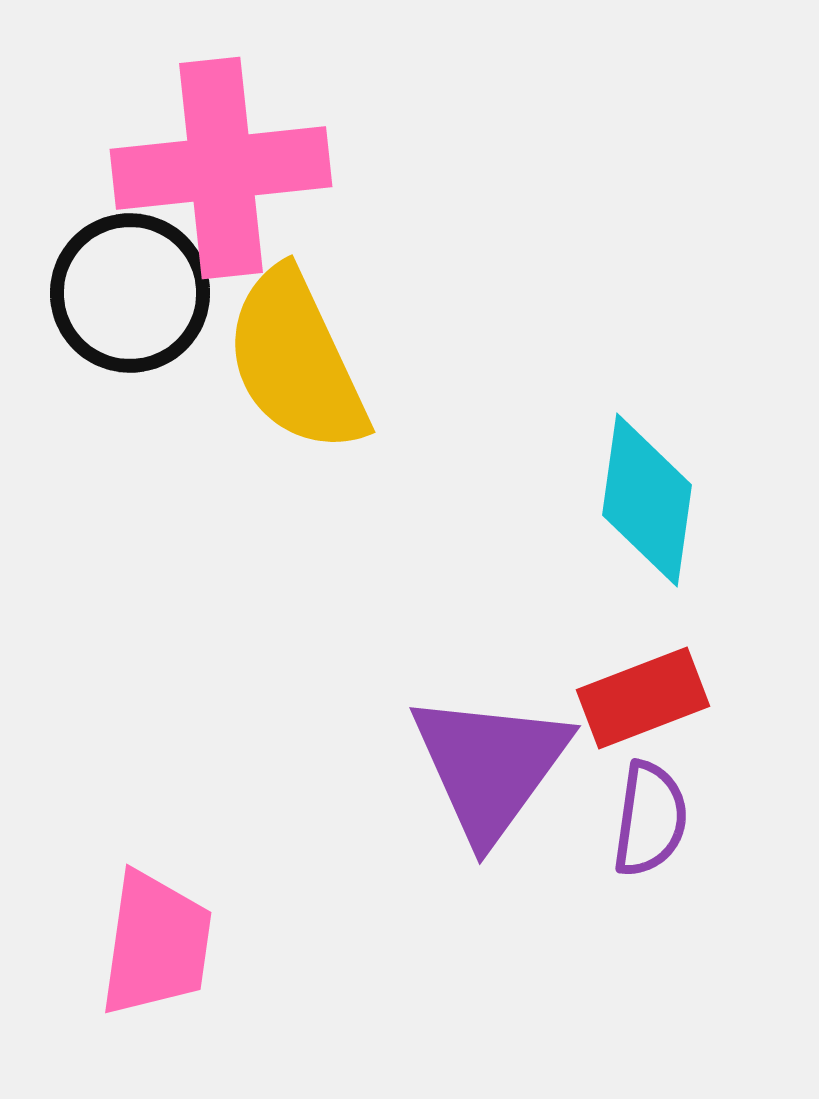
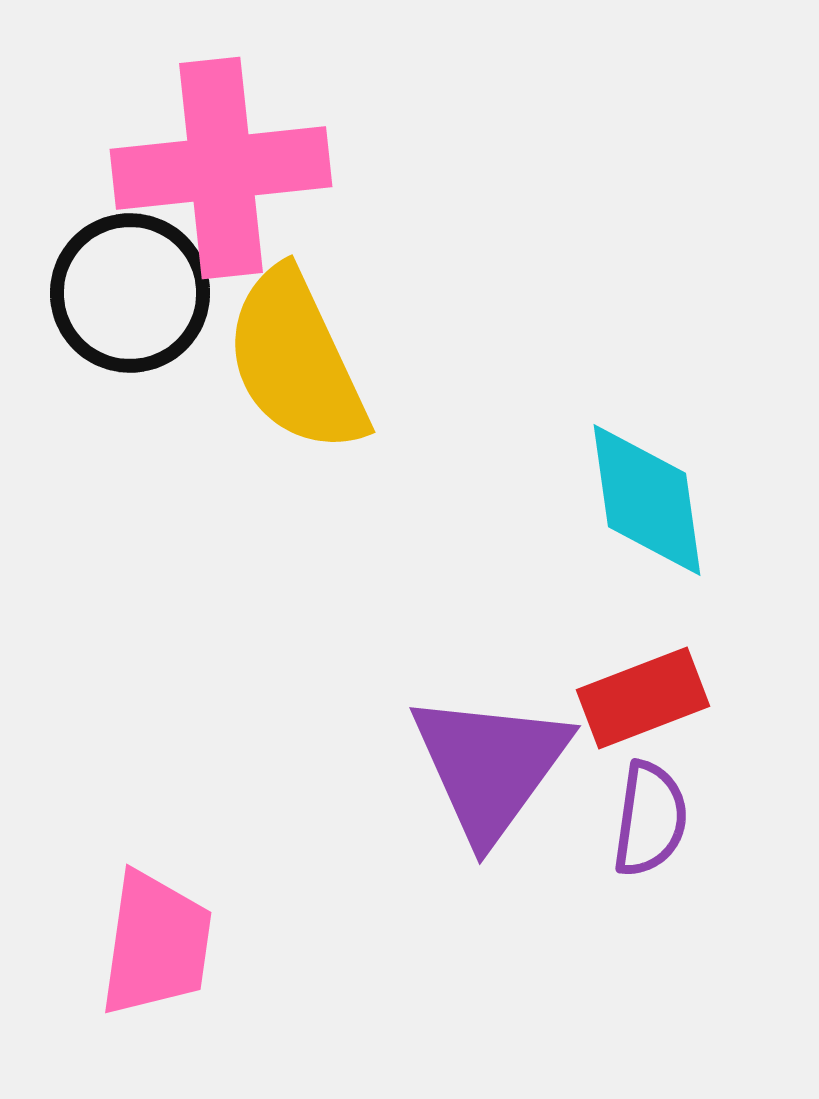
cyan diamond: rotated 16 degrees counterclockwise
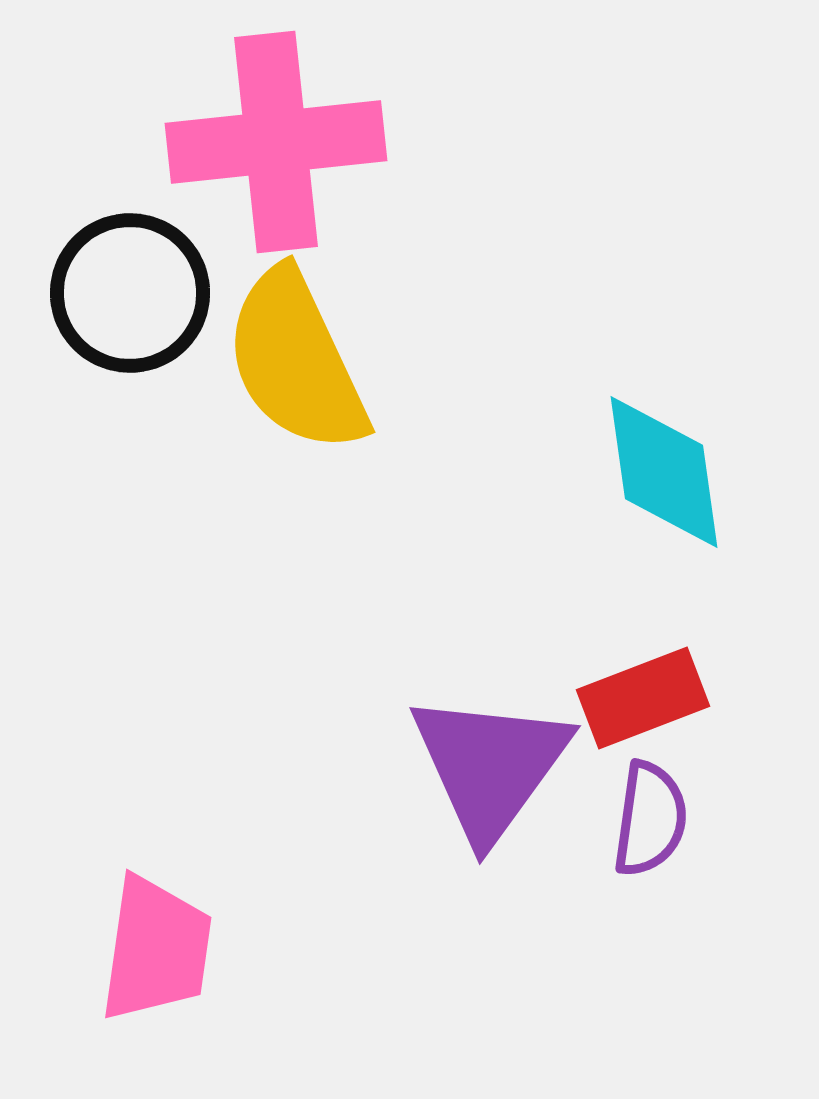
pink cross: moved 55 px right, 26 px up
cyan diamond: moved 17 px right, 28 px up
pink trapezoid: moved 5 px down
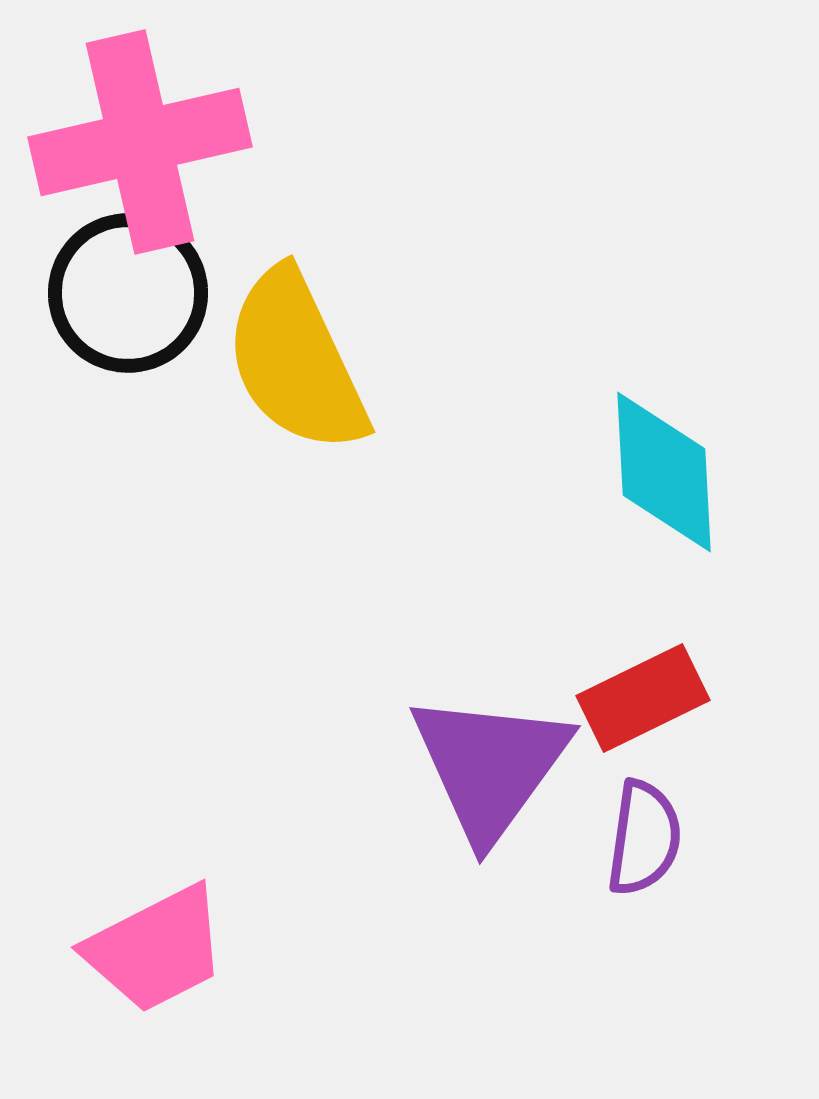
pink cross: moved 136 px left; rotated 7 degrees counterclockwise
black circle: moved 2 px left
cyan diamond: rotated 5 degrees clockwise
red rectangle: rotated 5 degrees counterclockwise
purple semicircle: moved 6 px left, 19 px down
pink trapezoid: rotated 55 degrees clockwise
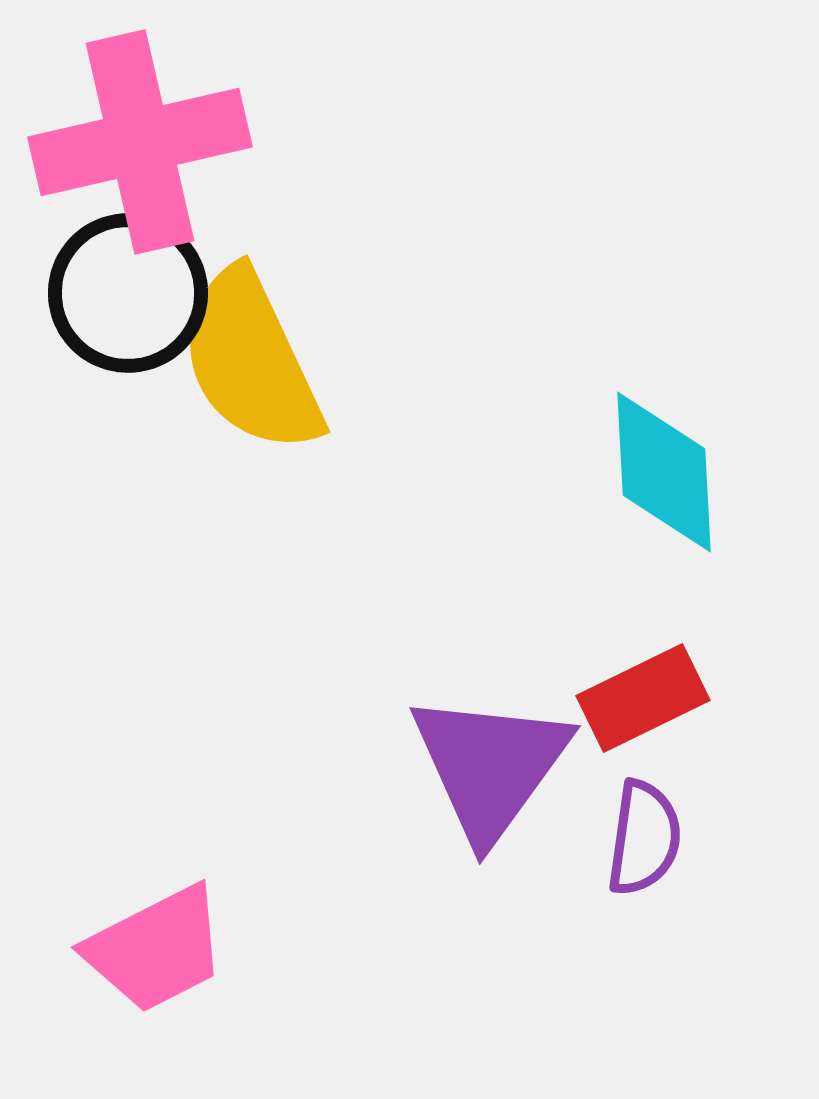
yellow semicircle: moved 45 px left
